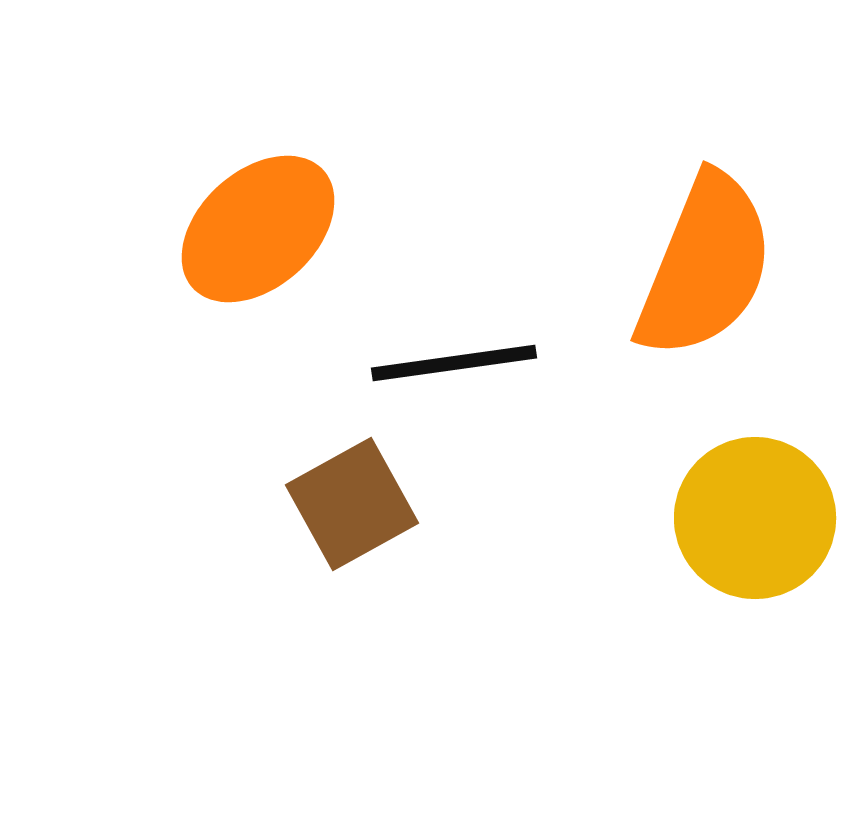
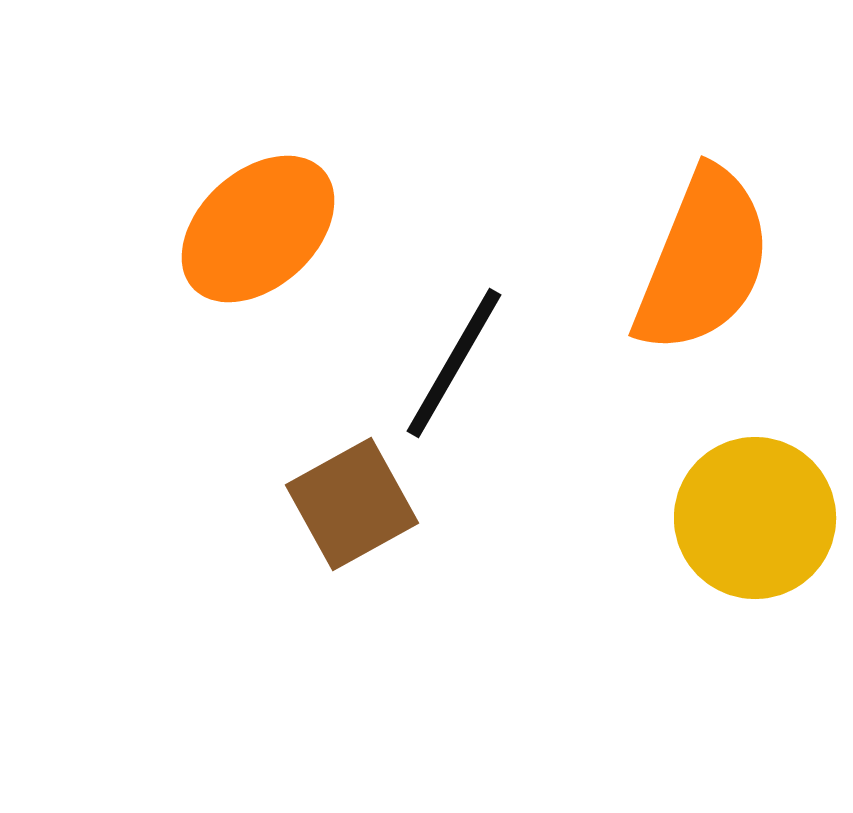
orange semicircle: moved 2 px left, 5 px up
black line: rotated 52 degrees counterclockwise
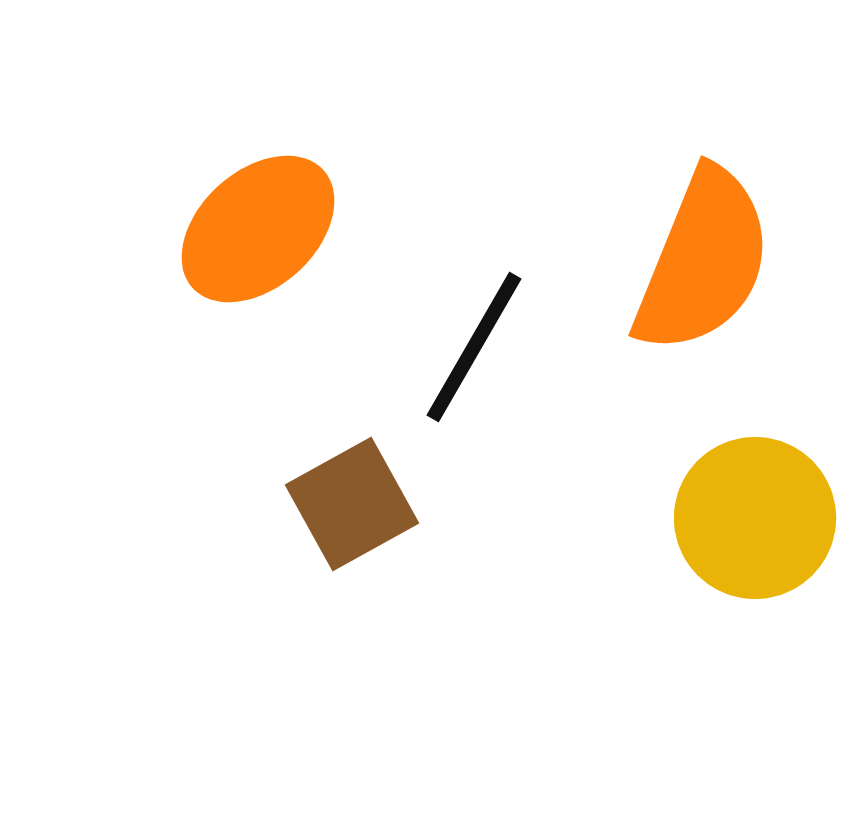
black line: moved 20 px right, 16 px up
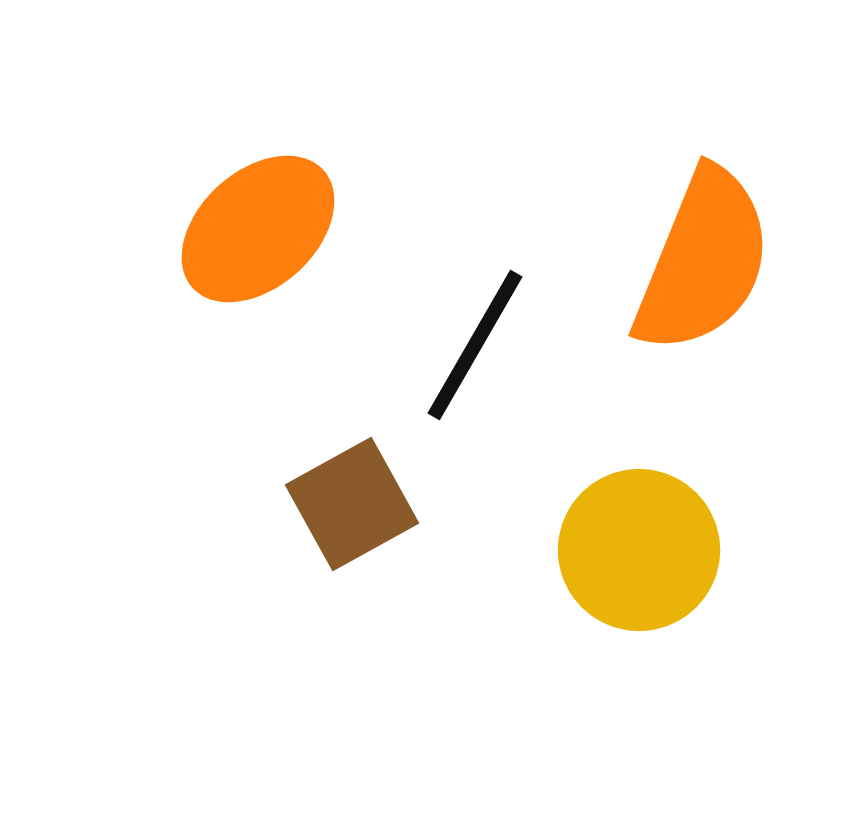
black line: moved 1 px right, 2 px up
yellow circle: moved 116 px left, 32 px down
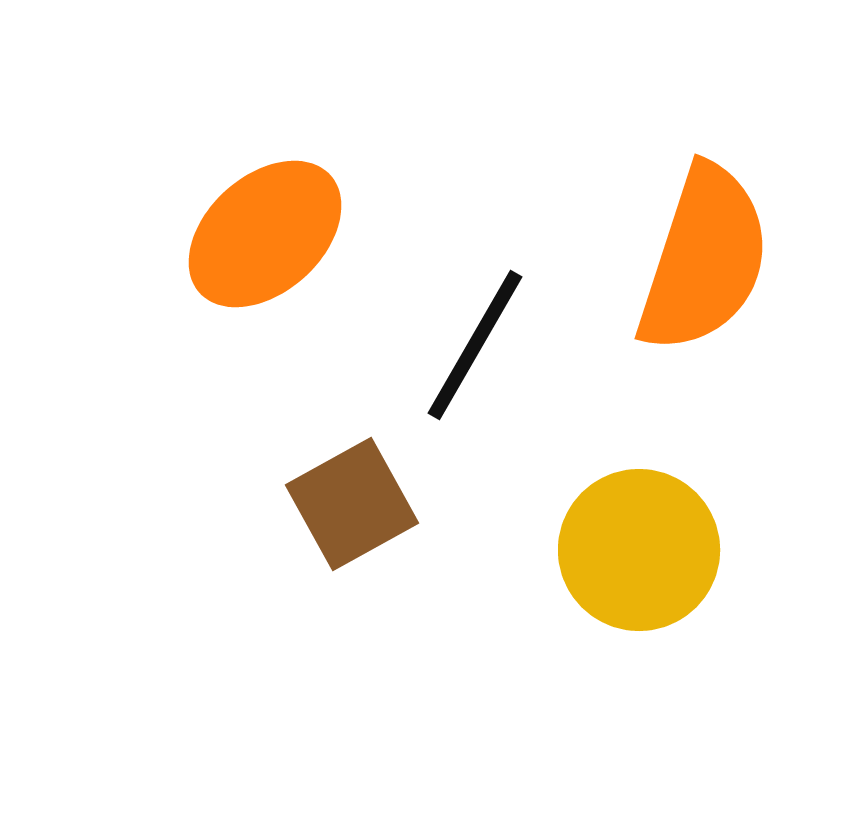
orange ellipse: moved 7 px right, 5 px down
orange semicircle: moved 1 px right, 2 px up; rotated 4 degrees counterclockwise
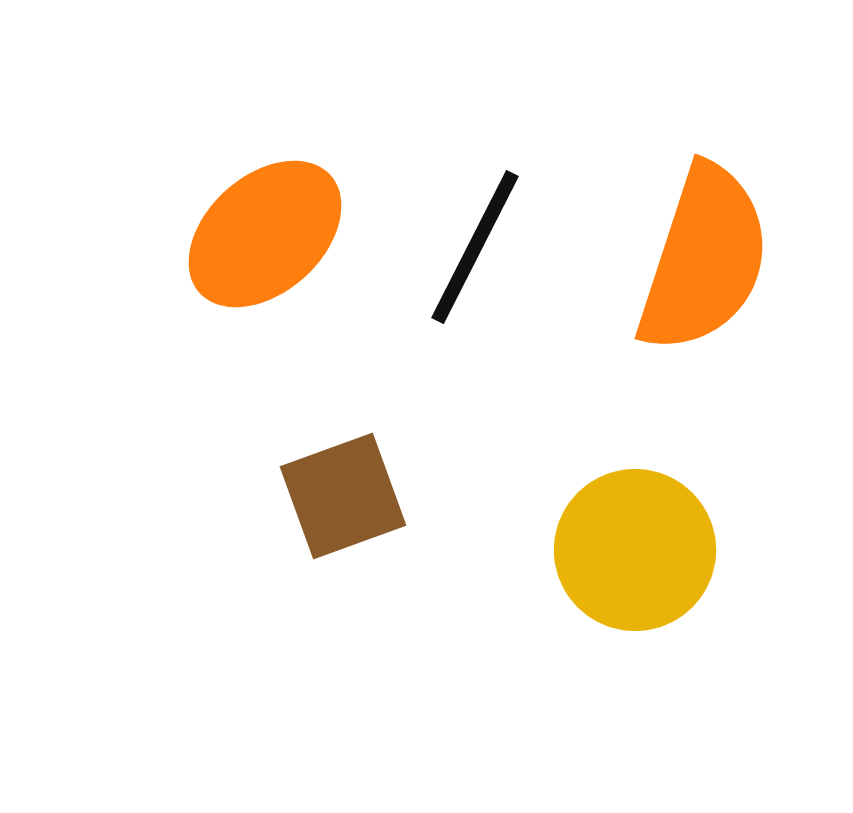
black line: moved 98 px up; rotated 3 degrees counterclockwise
brown square: moved 9 px left, 8 px up; rotated 9 degrees clockwise
yellow circle: moved 4 px left
